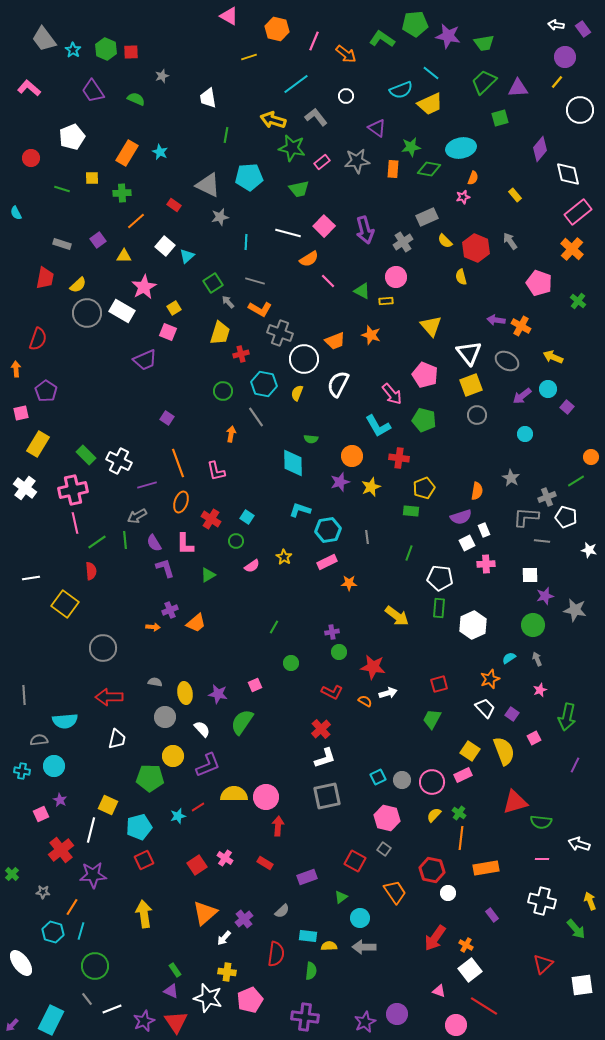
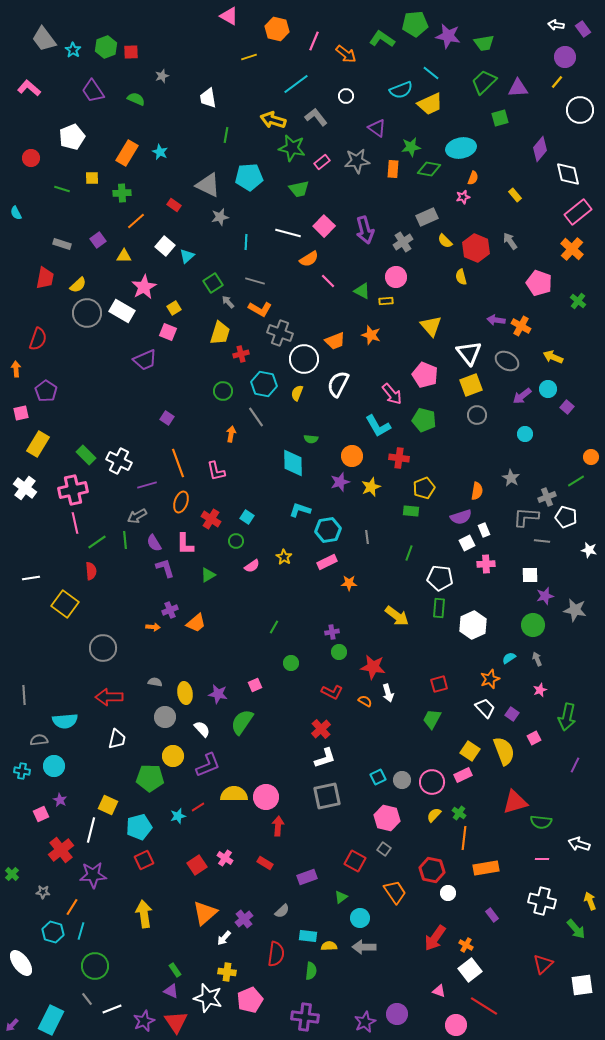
green hexagon at (106, 49): moved 2 px up; rotated 15 degrees clockwise
white arrow at (388, 693): rotated 90 degrees clockwise
orange line at (461, 838): moved 3 px right
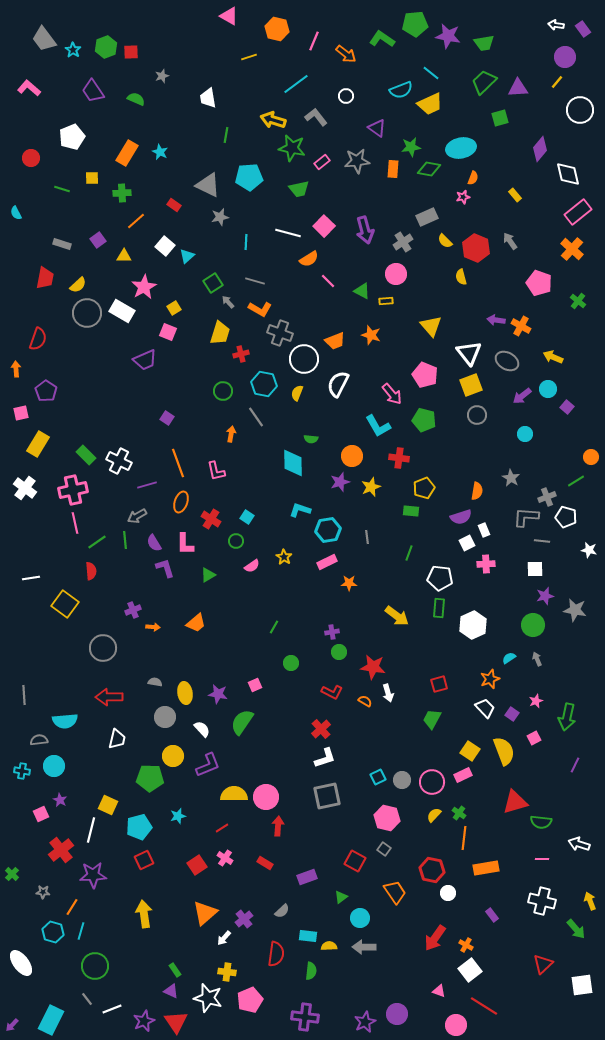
pink circle at (396, 277): moved 3 px up
white square at (530, 575): moved 5 px right, 6 px up
purple cross at (170, 610): moved 37 px left
pink star at (540, 690): moved 4 px left, 11 px down
red line at (198, 807): moved 24 px right, 21 px down
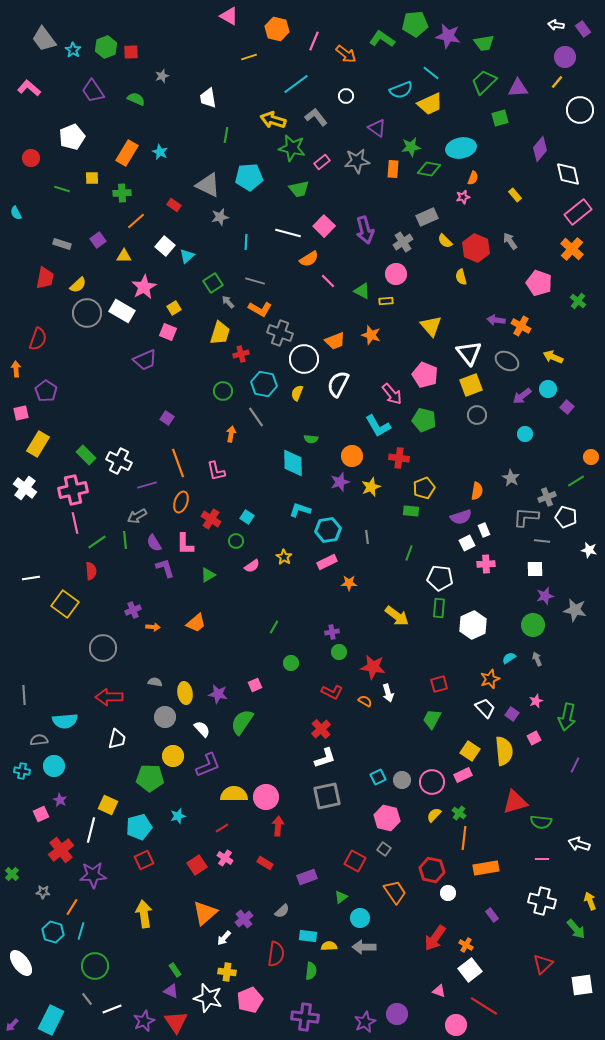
yellow semicircle at (504, 751): rotated 16 degrees clockwise
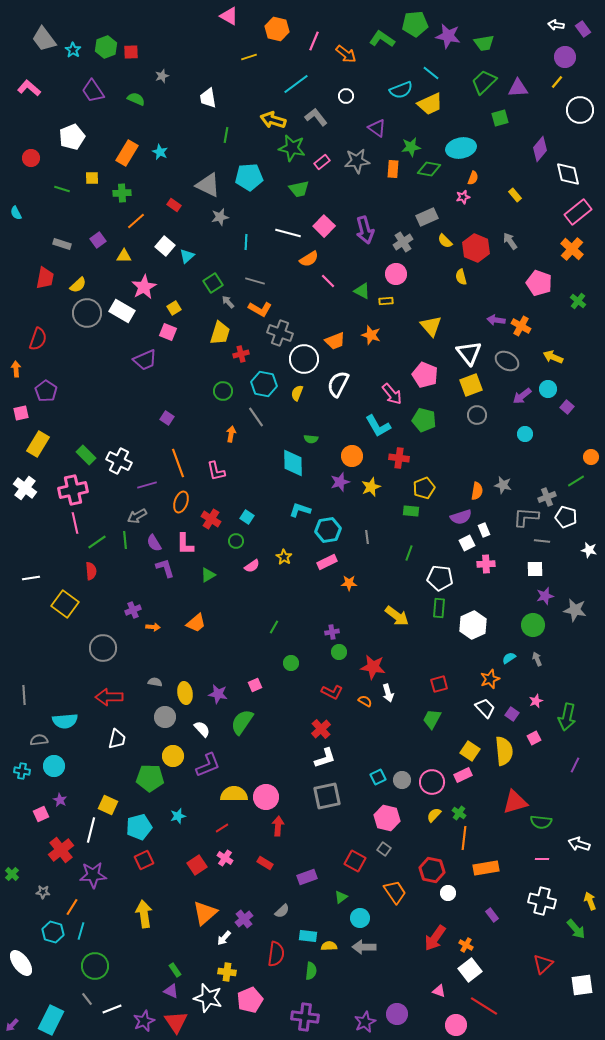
gray star at (511, 478): moved 8 px left, 7 px down; rotated 18 degrees counterclockwise
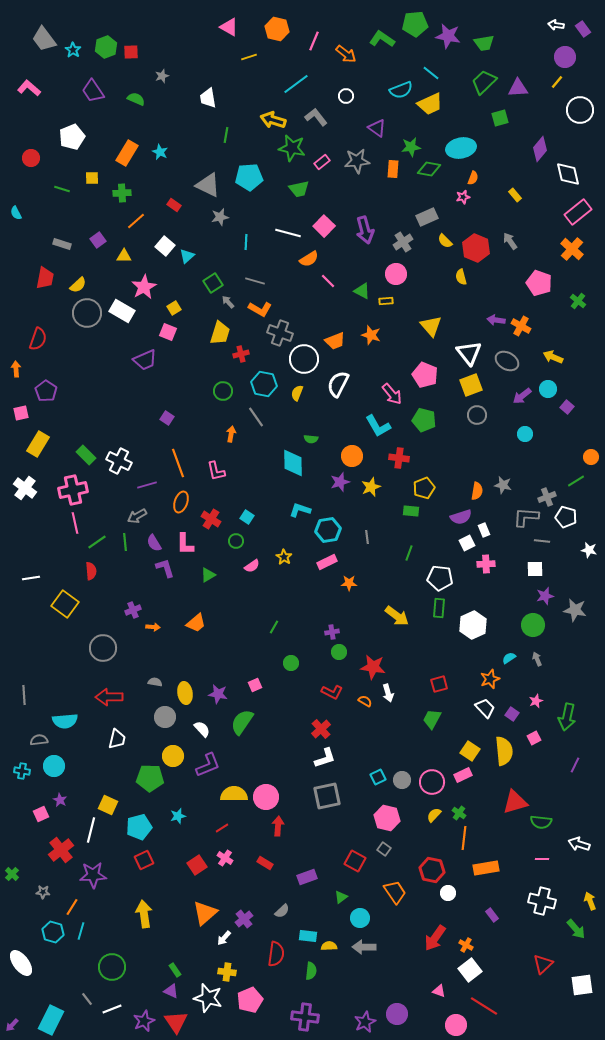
pink triangle at (229, 16): moved 11 px down
green line at (125, 540): moved 2 px down
green circle at (95, 966): moved 17 px right, 1 px down
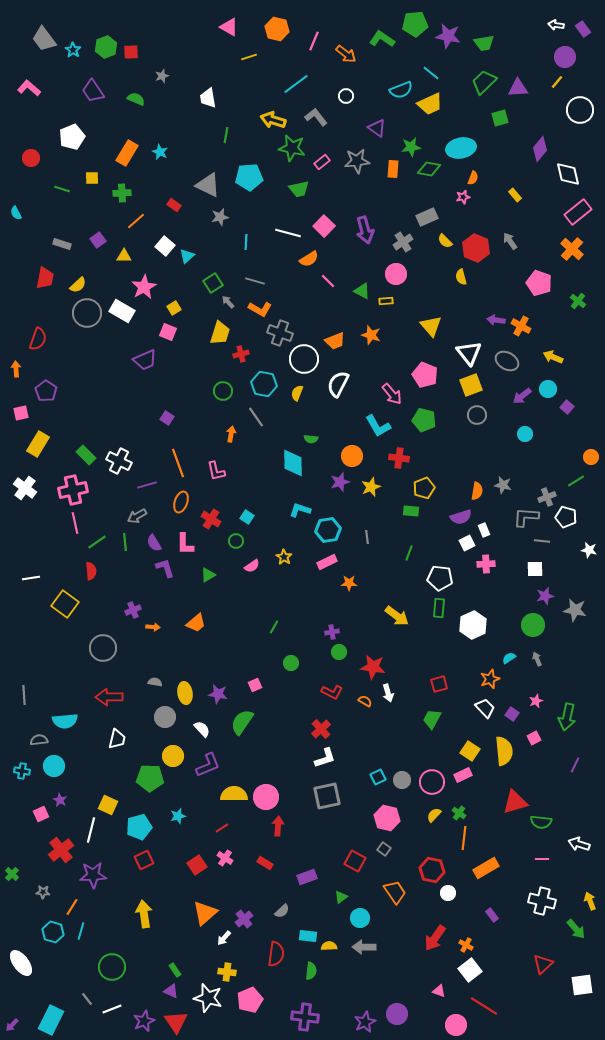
orange rectangle at (486, 868): rotated 20 degrees counterclockwise
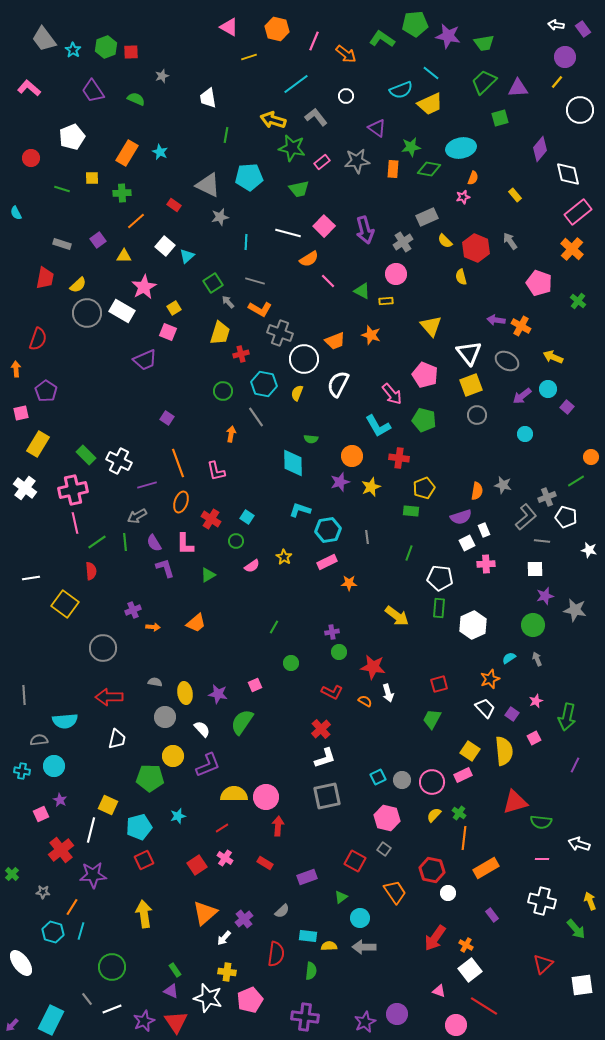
gray L-shape at (526, 517): rotated 136 degrees clockwise
